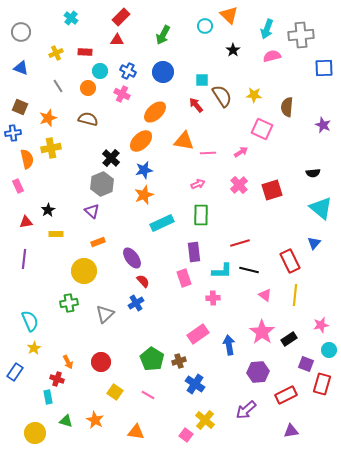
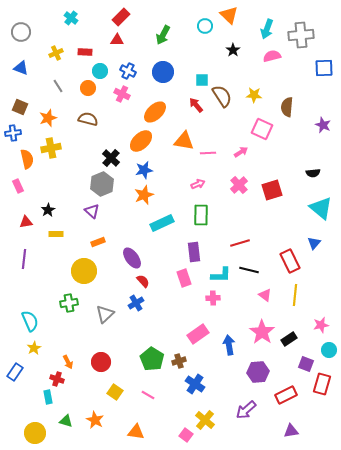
cyan L-shape at (222, 271): moved 1 px left, 4 px down
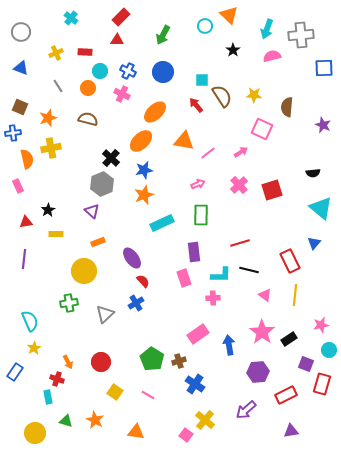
pink line at (208, 153): rotated 35 degrees counterclockwise
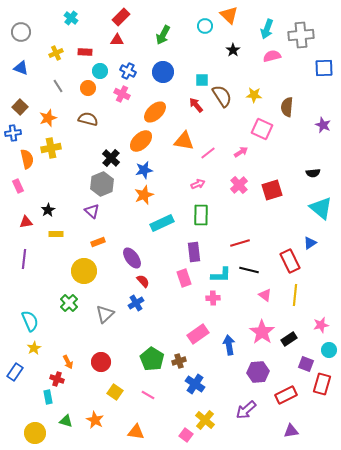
brown square at (20, 107): rotated 21 degrees clockwise
blue triangle at (314, 243): moved 4 px left; rotated 16 degrees clockwise
green cross at (69, 303): rotated 36 degrees counterclockwise
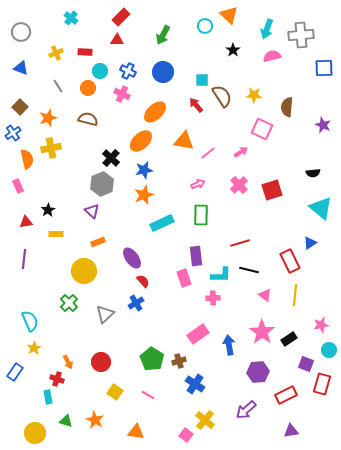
blue cross at (13, 133): rotated 28 degrees counterclockwise
purple rectangle at (194, 252): moved 2 px right, 4 px down
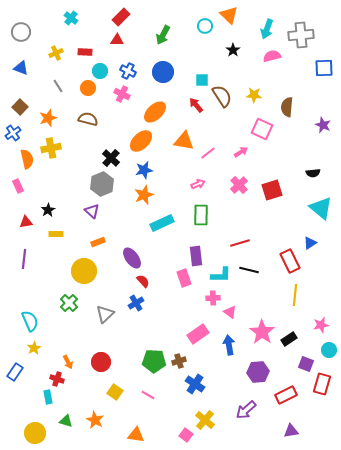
pink triangle at (265, 295): moved 35 px left, 17 px down
green pentagon at (152, 359): moved 2 px right, 2 px down; rotated 30 degrees counterclockwise
orange triangle at (136, 432): moved 3 px down
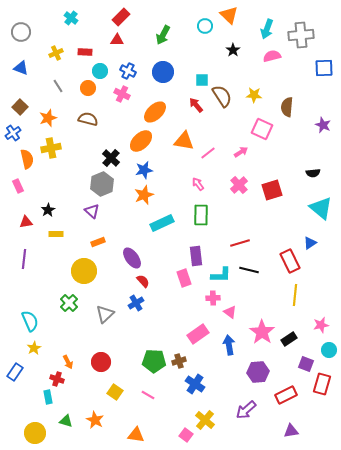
pink arrow at (198, 184): rotated 104 degrees counterclockwise
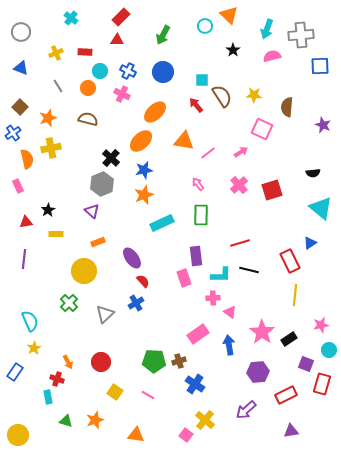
blue square at (324, 68): moved 4 px left, 2 px up
orange star at (95, 420): rotated 24 degrees clockwise
yellow circle at (35, 433): moved 17 px left, 2 px down
